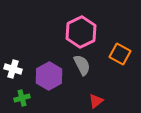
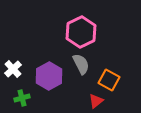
orange square: moved 11 px left, 26 px down
gray semicircle: moved 1 px left, 1 px up
white cross: rotated 30 degrees clockwise
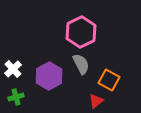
green cross: moved 6 px left, 1 px up
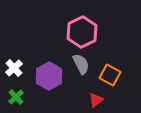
pink hexagon: moved 1 px right
white cross: moved 1 px right, 1 px up
orange square: moved 1 px right, 5 px up
green cross: rotated 28 degrees counterclockwise
red triangle: moved 1 px up
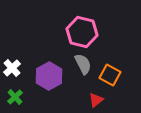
pink hexagon: rotated 20 degrees counterclockwise
gray semicircle: moved 2 px right
white cross: moved 2 px left
green cross: moved 1 px left
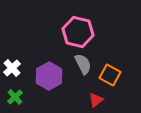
pink hexagon: moved 4 px left
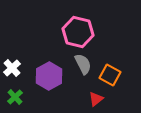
red triangle: moved 1 px up
